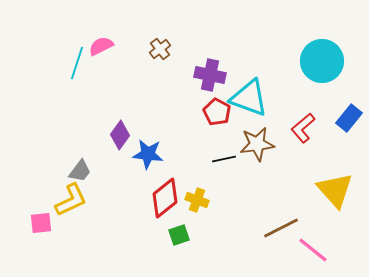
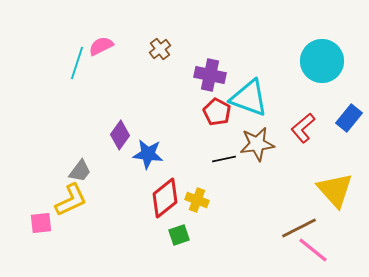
brown line: moved 18 px right
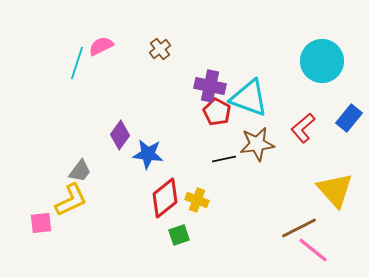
purple cross: moved 11 px down
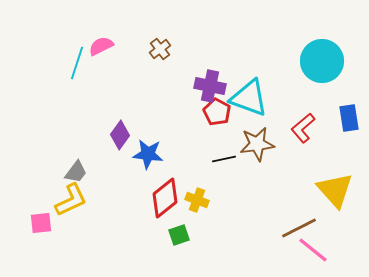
blue rectangle: rotated 48 degrees counterclockwise
gray trapezoid: moved 4 px left, 1 px down
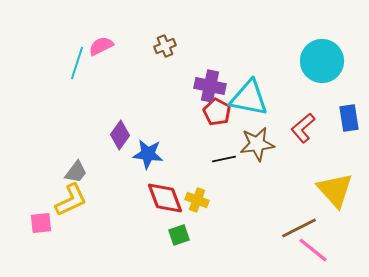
brown cross: moved 5 px right, 3 px up; rotated 15 degrees clockwise
cyan triangle: rotated 9 degrees counterclockwise
red diamond: rotated 72 degrees counterclockwise
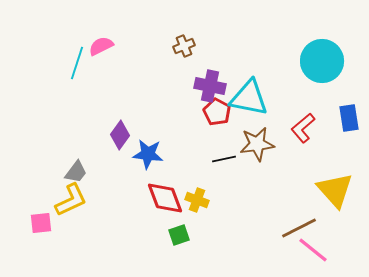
brown cross: moved 19 px right
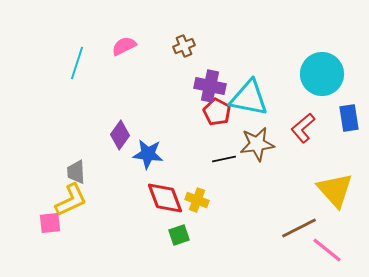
pink semicircle: moved 23 px right
cyan circle: moved 13 px down
gray trapezoid: rotated 140 degrees clockwise
pink square: moved 9 px right
pink line: moved 14 px right
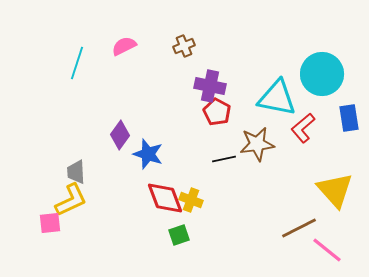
cyan triangle: moved 28 px right
blue star: rotated 12 degrees clockwise
yellow cross: moved 6 px left
